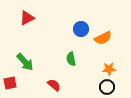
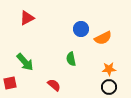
black circle: moved 2 px right
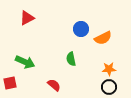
green arrow: rotated 24 degrees counterclockwise
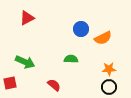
green semicircle: rotated 104 degrees clockwise
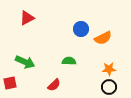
green semicircle: moved 2 px left, 2 px down
red semicircle: rotated 96 degrees clockwise
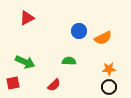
blue circle: moved 2 px left, 2 px down
red square: moved 3 px right
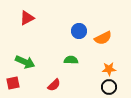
green semicircle: moved 2 px right, 1 px up
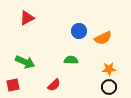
red square: moved 2 px down
